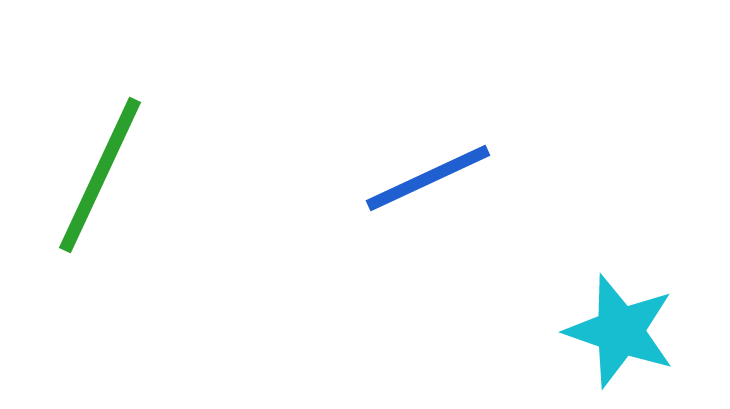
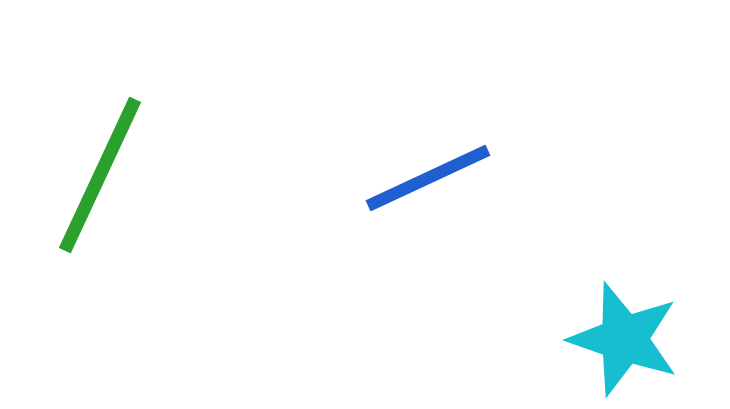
cyan star: moved 4 px right, 8 px down
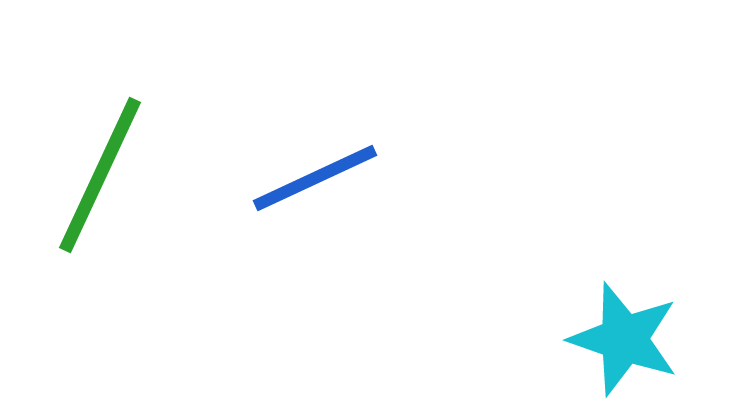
blue line: moved 113 px left
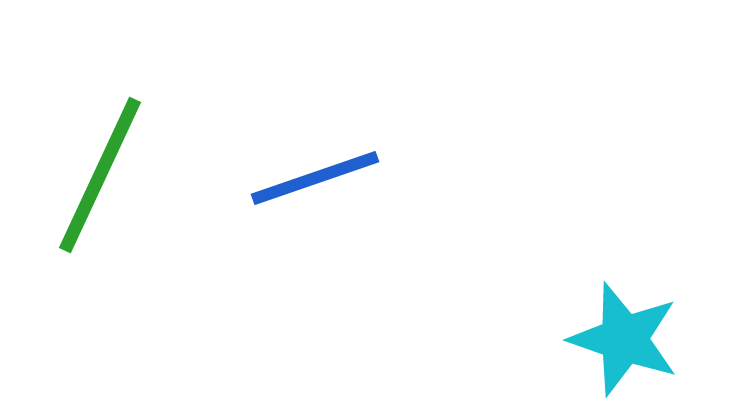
blue line: rotated 6 degrees clockwise
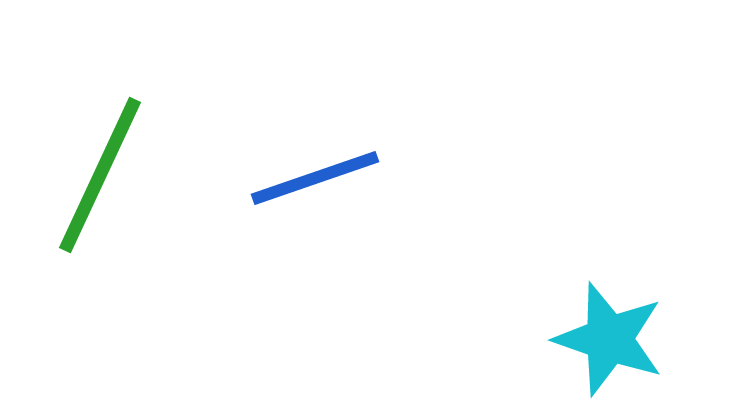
cyan star: moved 15 px left
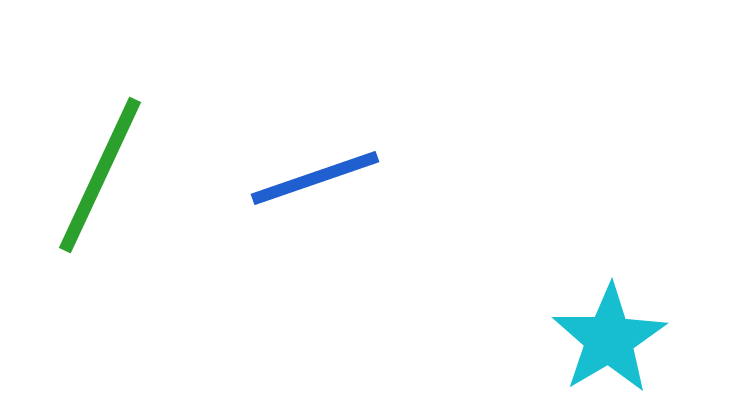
cyan star: rotated 22 degrees clockwise
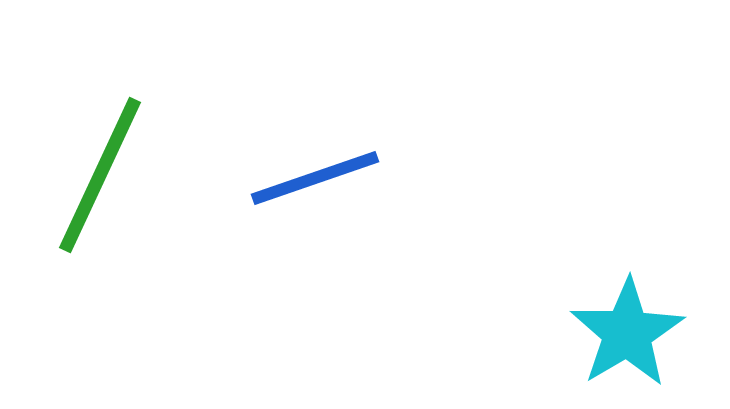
cyan star: moved 18 px right, 6 px up
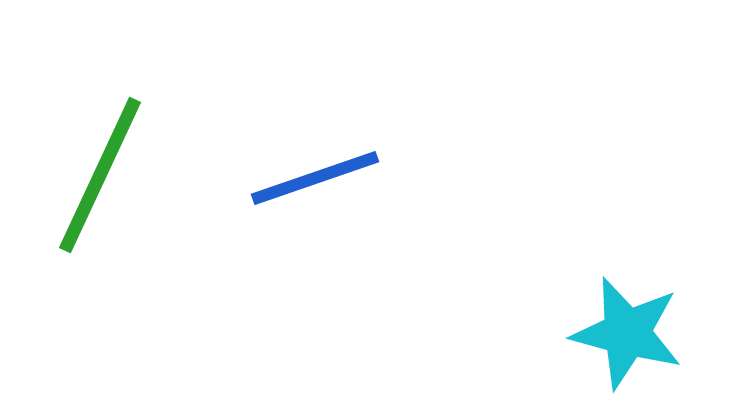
cyan star: rotated 26 degrees counterclockwise
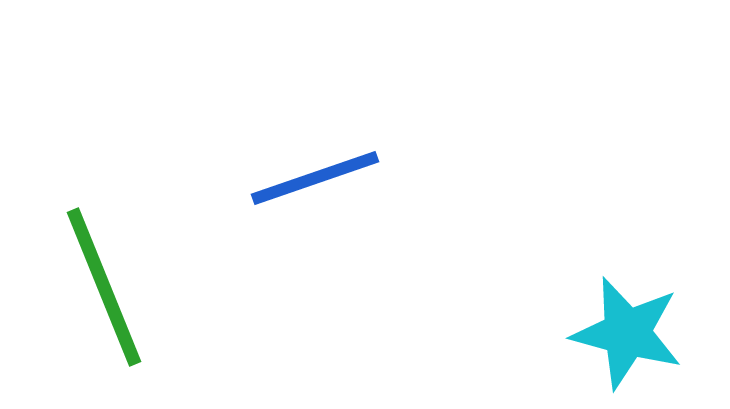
green line: moved 4 px right, 112 px down; rotated 47 degrees counterclockwise
